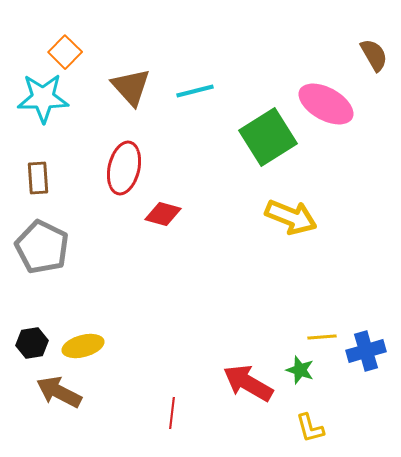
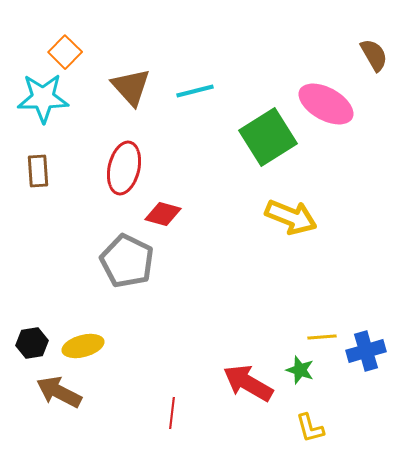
brown rectangle: moved 7 px up
gray pentagon: moved 85 px right, 14 px down
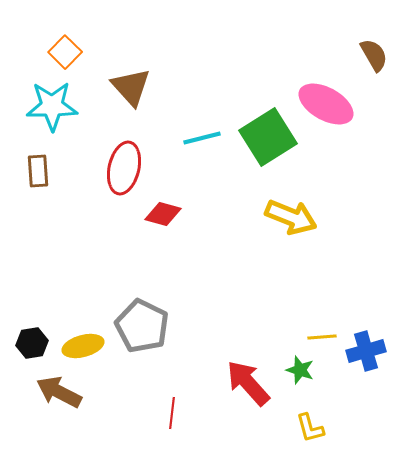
cyan line: moved 7 px right, 47 px down
cyan star: moved 9 px right, 8 px down
gray pentagon: moved 15 px right, 65 px down
red arrow: rotated 18 degrees clockwise
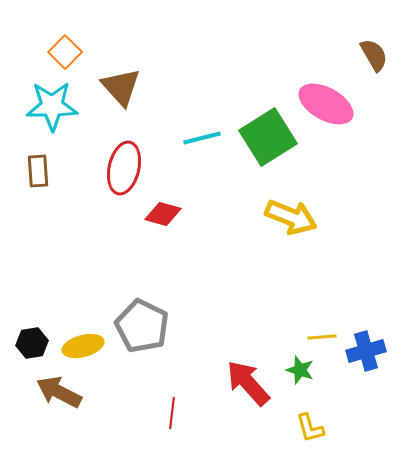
brown triangle: moved 10 px left
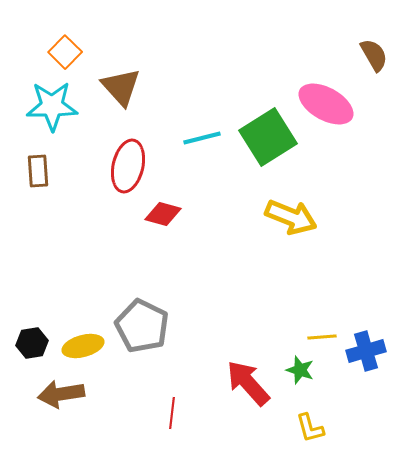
red ellipse: moved 4 px right, 2 px up
brown arrow: moved 2 px right, 2 px down; rotated 36 degrees counterclockwise
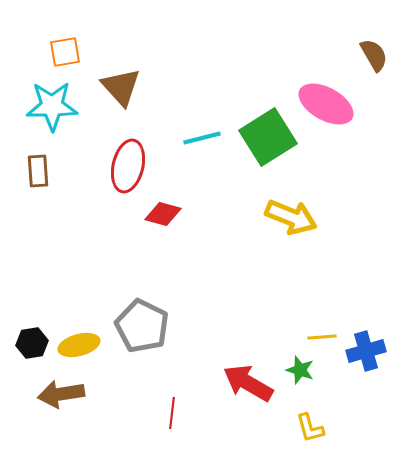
orange square: rotated 36 degrees clockwise
yellow ellipse: moved 4 px left, 1 px up
red arrow: rotated 18 degrees counterclockwise
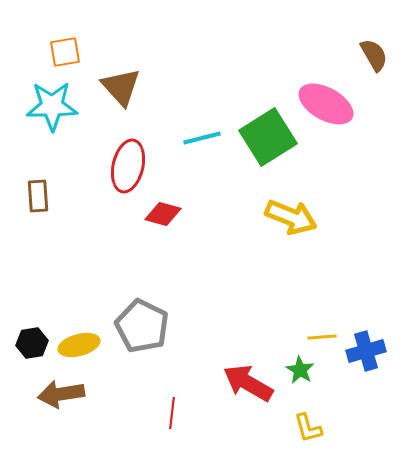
brown rectangle: moved 25 px down
green star: rotated 12 degrees clockwise
yellow L-shape: moved 2 px left
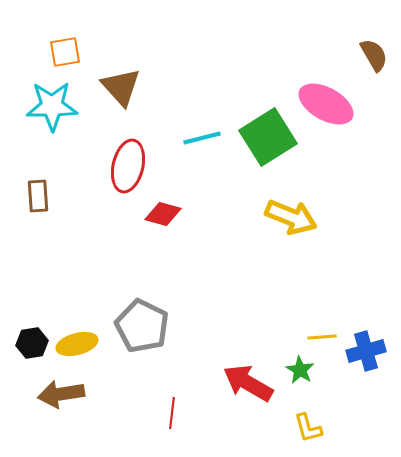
yellow ellipse: moved 2 px left, 1 px up
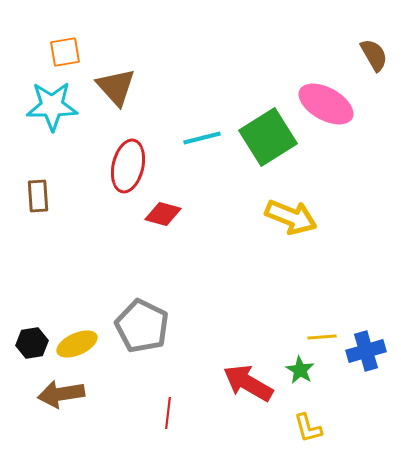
brown triangle: moved 5 px left
yellow ellipse: rotated 9 degrees counterclockwise
red line: moved 4 px left
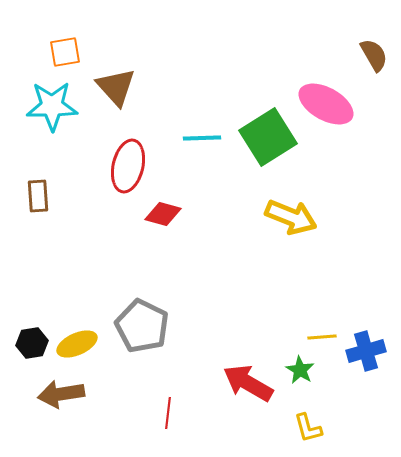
cyan line: rotated 12 degrees clockwise
